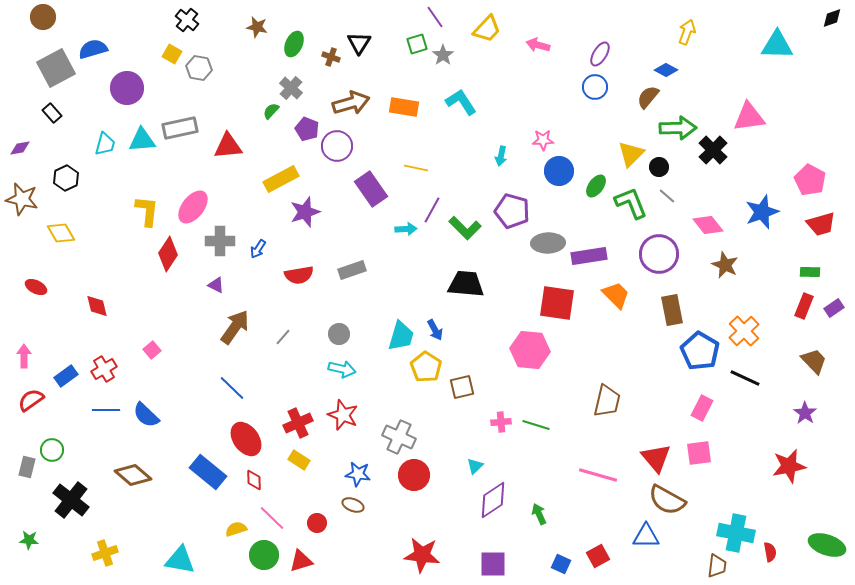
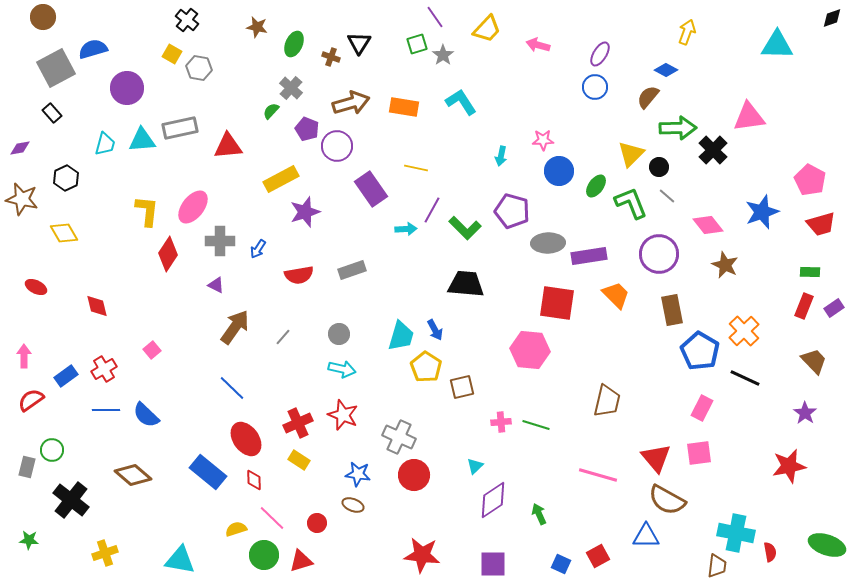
yellow diamond at (61, 233): moved 3 px right
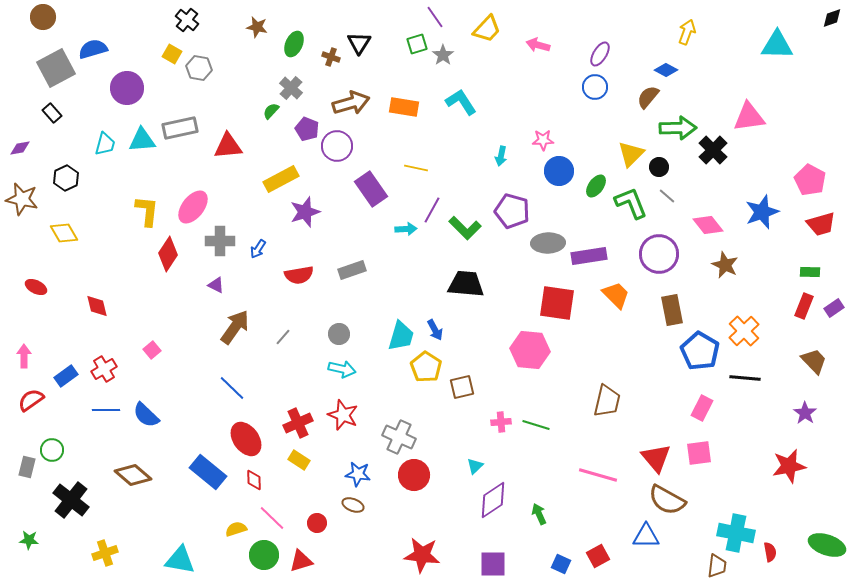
black line at (745, 378): rotated 20 degrees counterclockwise
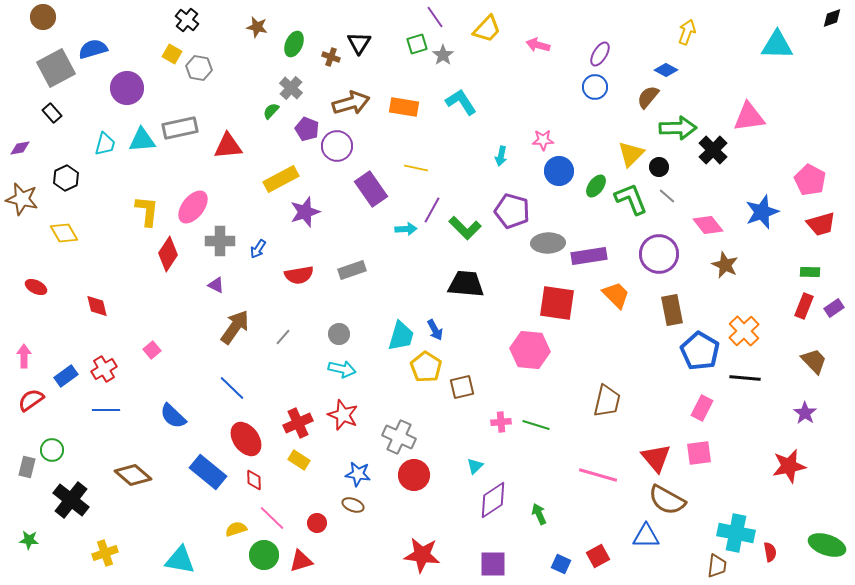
green L-shape at (631, 203): moved 4 px up
blue semicircle at (146, 415): moved 27 px right, 1 px down
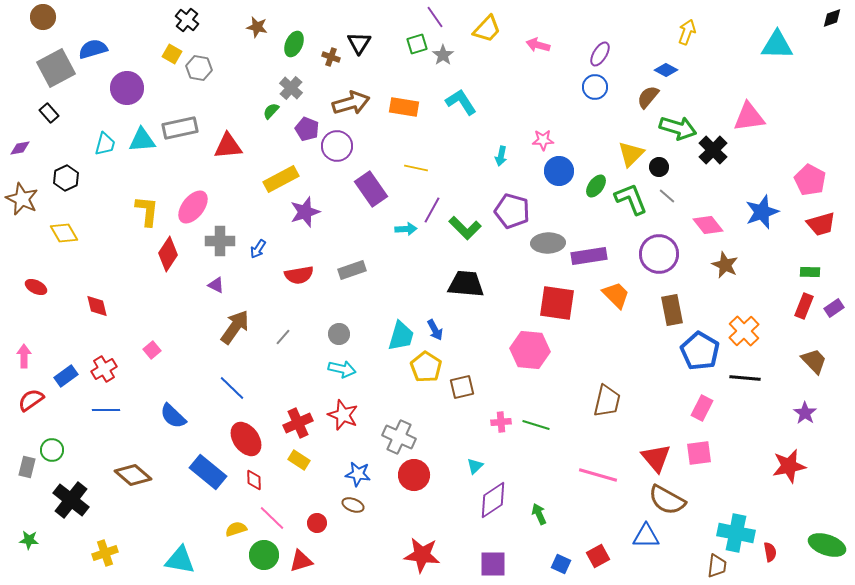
black rectangle at (52, 113): moved 3 px left
green arrow at (678, 128): rotated 18 degrees clockwise
brown star at (22, 199): rotated 12 degrees clockwise
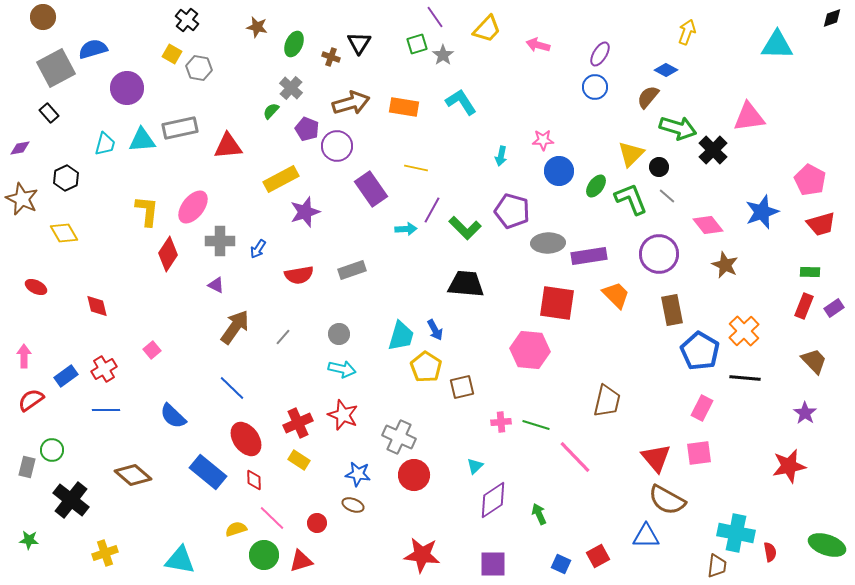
pink line at (598, 475): moved 23 px left, 18 px up; rotated 30 degrees clockwise
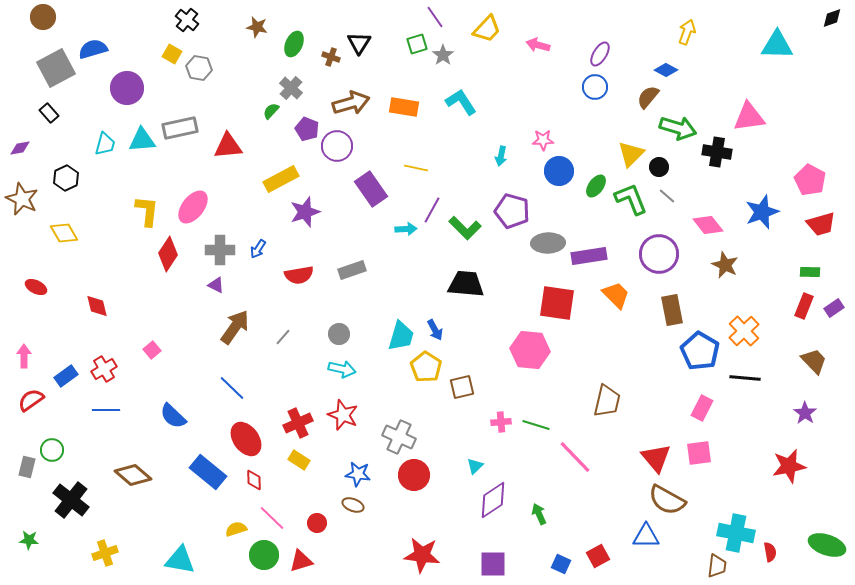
black cross at (713, 150): moved 4 px right, 2 px down; rotated 36 degrees counterclockwise
gray cross at (220, 241): moved 9 px down
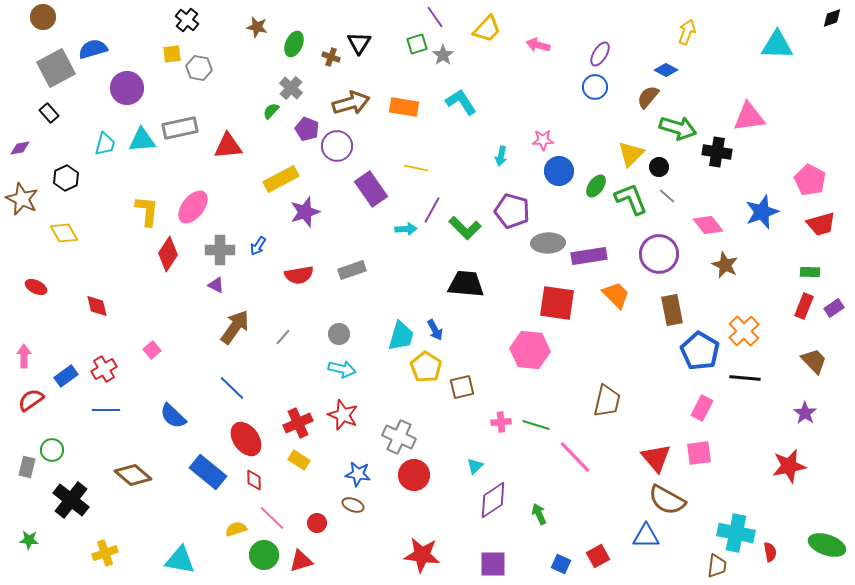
yellow square at (172, 54): rotated 36 degrees counterclockwise
blue arrow at (258, 249): moved 3 px up
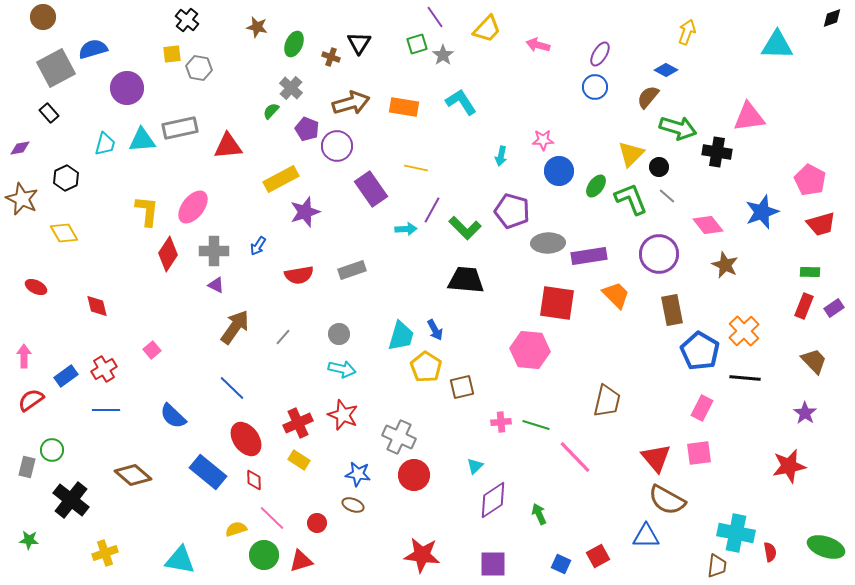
gray cross at (220, 250): moved 6 px left, 1 px down
black trapezoid at (466, 284): moved 4 px up
green ellipse at (827, 545): moved 1 px left, 2 px down
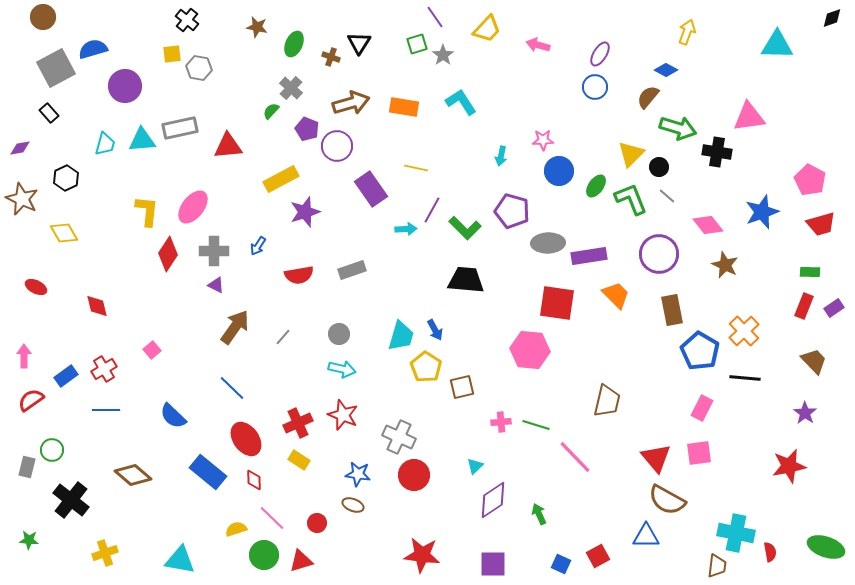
purple circle at (127, 88): moved 2 px left, 2 px up
